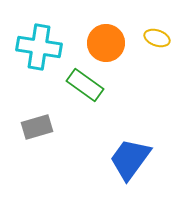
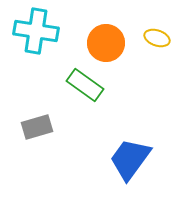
cyan cross: moved 3 px left, 16 px up
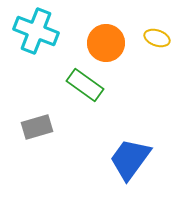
cyan cross: rotated 12 degrees clockwise
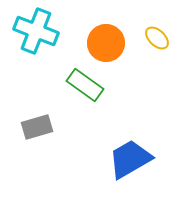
yellow ellipse: rotated 25 degrees clockwise
blue trapezoid: rotated 24 degrees clockwise
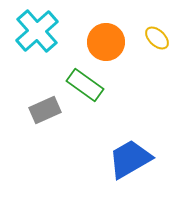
cyan cross: moved 1 px right; rotated 27 degrees clockwise
orange circle: moved 1 px up
gray rectangle: moved 8 px right, 17 px up; rotated 8 degrees counterclockwise
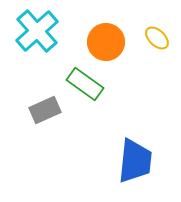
green rectangle: moved 1 px up
blue trapezoid: moved 5 px right, 2 px down; rotated 126 degrees clockwise
